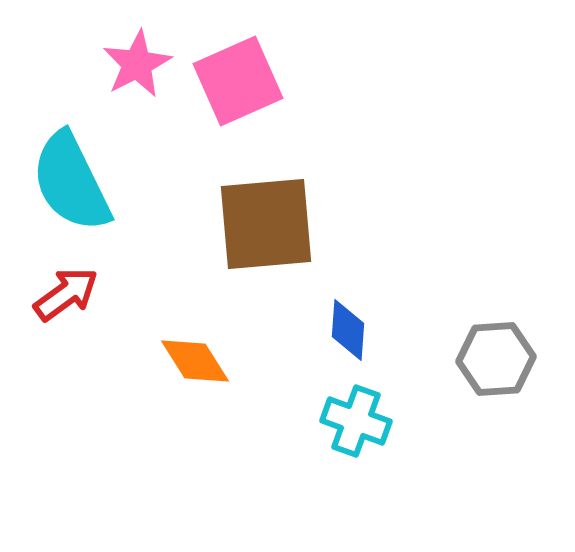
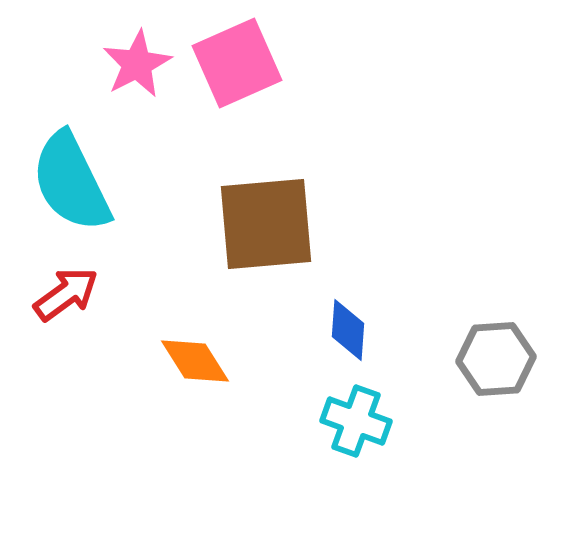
pink square: moved 1 px left, 18 px up
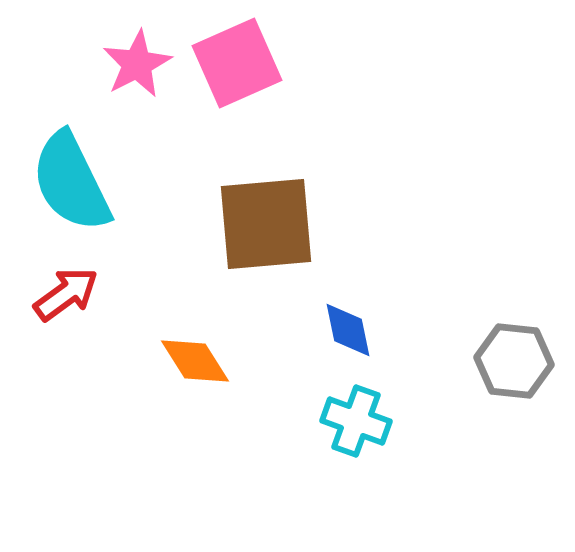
blue diamond: rotated 16 degrees counterclockwise
gray hexagon: moved 18 px right, 2 px down; rotated 10 degrees clockwise
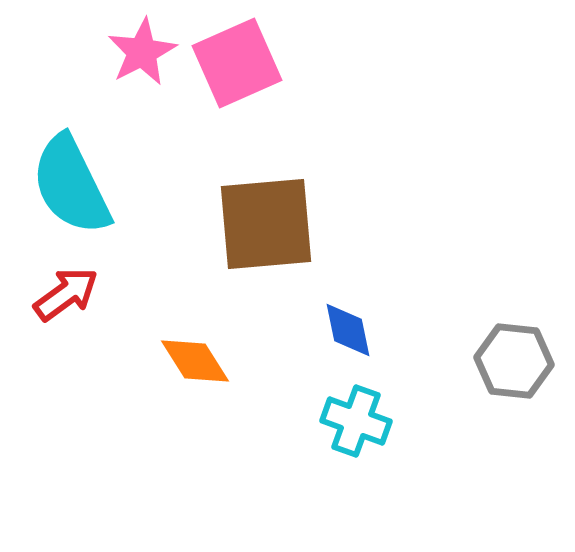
pink star: moved 5 px right, 12 px up
cyan semicircle: moved 3 px down
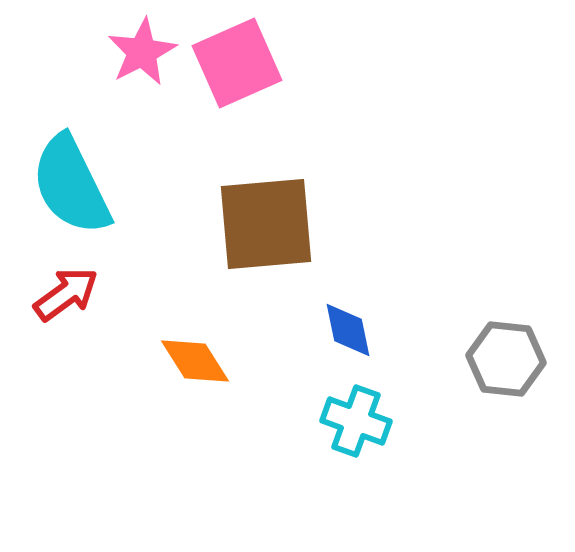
gray hexagon: moved 8 px left, 2 px up
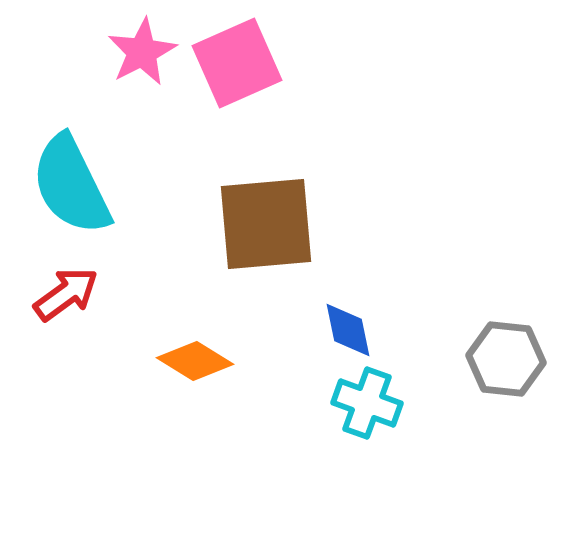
orange diamond: rotated 26 degrees counterclockwise
cyan cross: moved 11 px right, 18 px up
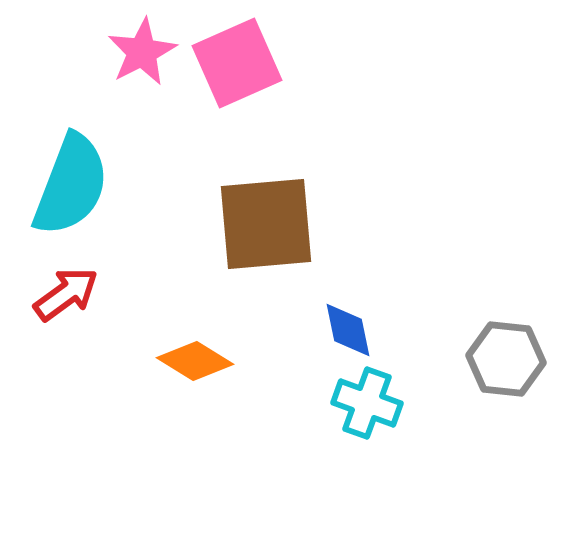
cyan semicircle: rotated 133 degrees counterclockwise
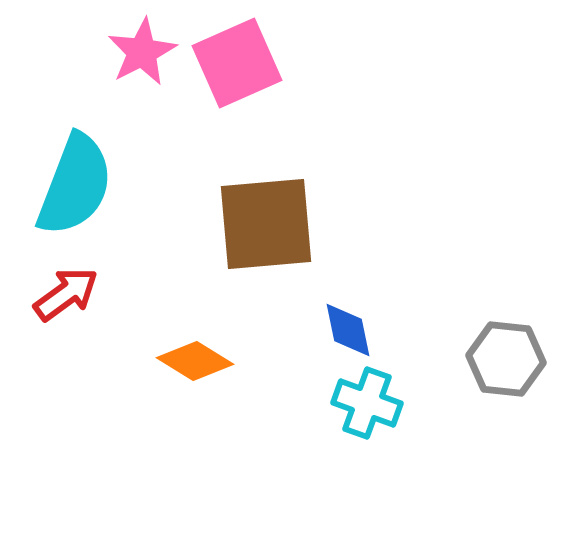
cyan semicircle: moved 4 px right
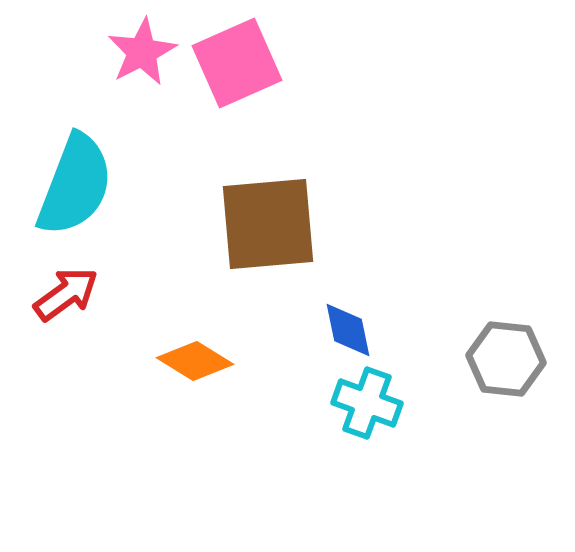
brown square: moved 2 px right
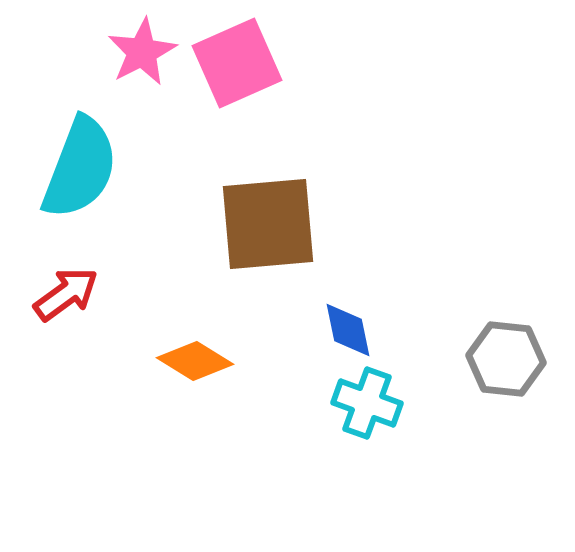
cyan semicircle: moved 5 px right, 17 px up
